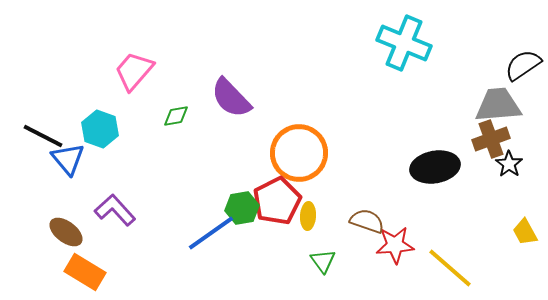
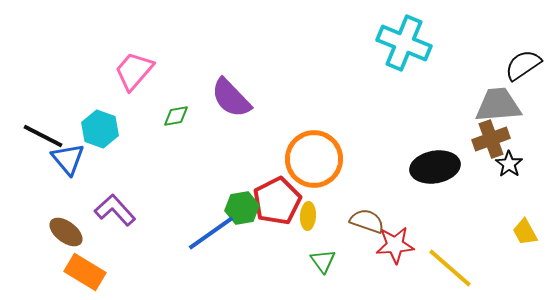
orange circle: moved 15 px right, 6 px down
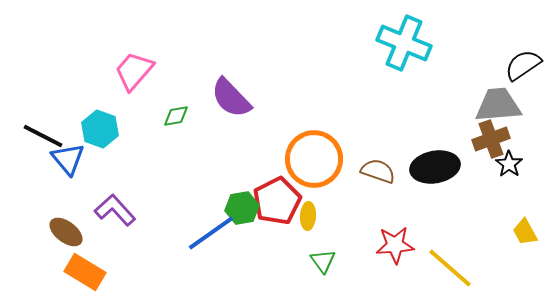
brown semicircle: moved 11 px right, 50 px up
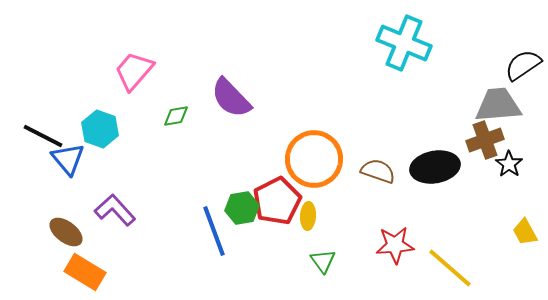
brown cross: moved 6 px left, 1 px down
blue line: moved 3 px right, 2 px up; rotated 75 degrees counterclockwise
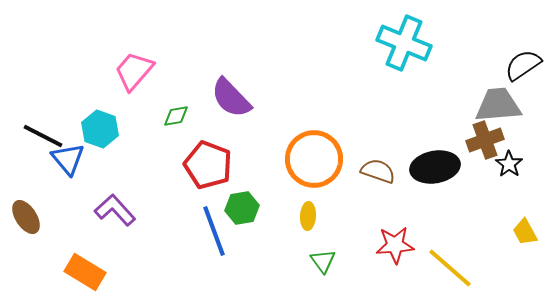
red pentagon: moved 69 px left, 36 px up; rotated 24 degrees counterclockwise
brown ellipse: moved 40 px left, 15 px up; rotated 20 degrees clockwise
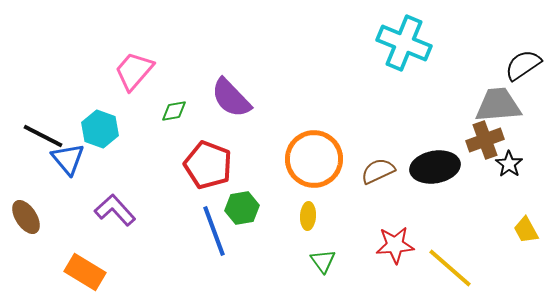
green diamond: moved 2 px left, 5 px up
brown semicircle: rotated 44 degrees counterclockwise
yellow trapezoid: moved 1 px right, 2 px up
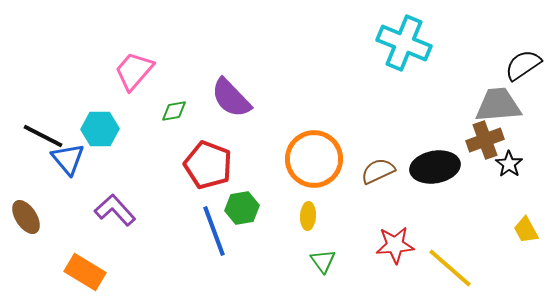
cyan hexagon: rotated 21 degrees counterclockwise
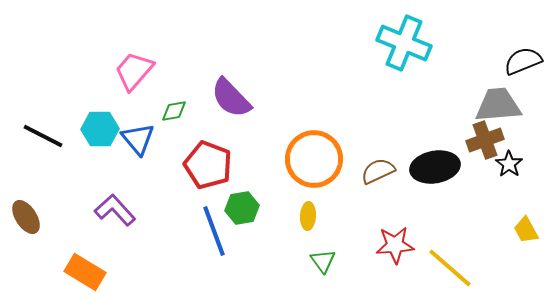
black semicircle: moved 4 px up; rotated 12 degrees clockwise
blue triangle: moved 70 px right, 20 px up
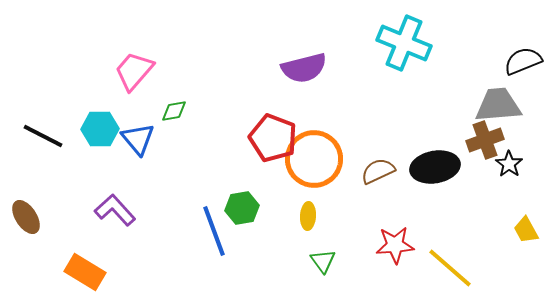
purple semicircle: moved 73 px right, 30 px up; rotated 60 degrees counterclockwise
red pentagon: moved 65 px right, 27 px up
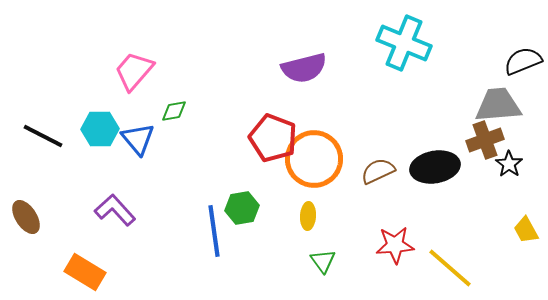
blue line: rotated 12 degrees clockwise
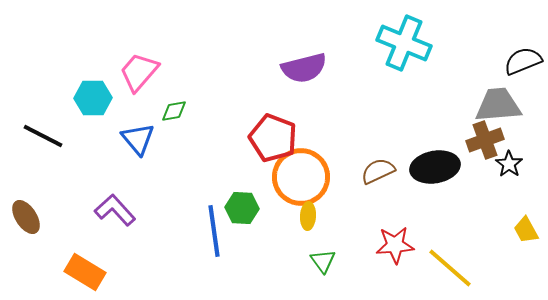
pink trapezoid: moved 5 px right, 1 px down
cyan hexagon: moved 7 px left, 31 px up
orange circle: moved 13 px left, 18 px down
green hexagon: rotated 12 degrees clockwise
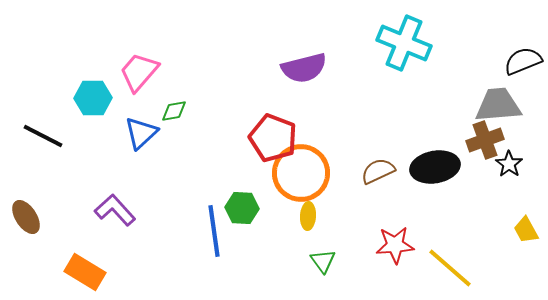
blue triangle: moved 3 px right, 6 px up; rotated 27 degrees clockwise
orange circle: moved 4 px up
